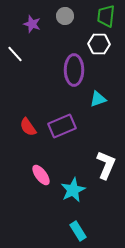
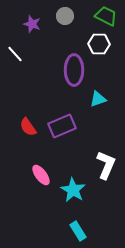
green trapezoid: rotated 110 degrees clockwise
cyan star: rotated 15 degrees counterclockwise
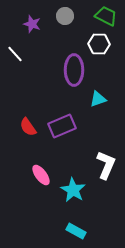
cyan rectangle: moved 2 px left; rotated 30 degrees counterclockwise
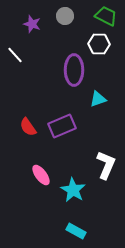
white line: moved 1 px down
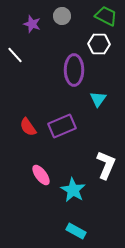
gray circle: moved 3 px left
cyan triangle: rotated 36 degrees counterclockwise
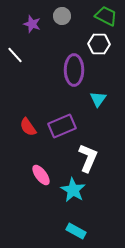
white L-shape: moved 18 px left, 7 px up
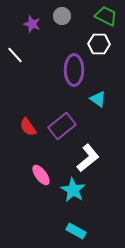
cyan triangle: rotated 30 degrees counterclockwise
purple rectangle: rotated 16 degrees counterclockwise
white L-shape: rotated 28 degrees clockwise
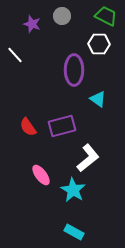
purple rectangle: rotated 24 degrees clockwise
cyan rectangle: moved 2 px left, 1 px down
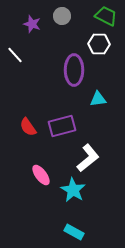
cyan triangle: rotated 42 degrees counterclockwise
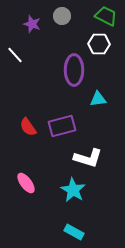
white L-shape: rotated 56 degrees clockwise
pink ellipse: moved 15 px left, 8 px down
